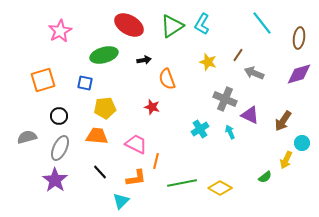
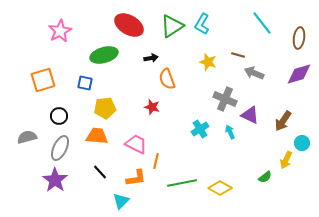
brown line: rotated 72 degrees clockwise
black arrow: moved 7 px right, 2 px up
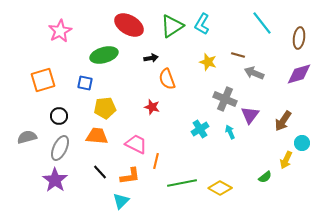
purple triangle: rotated 42 degrees clockwise
orange L-shape: moved 6 px left, 2 px up
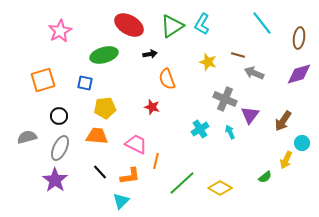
black arrow: moved 1 px left, 4 px up
green line: rotated 32 degrees counterclockwise
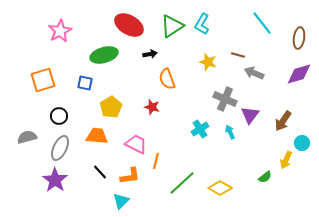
yellow pentagon: moved 6 px right, 1 px up; rotated 25 degrees counterclockwise
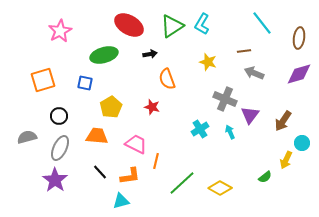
brown line: moved 6 px right, 4 px up; rotated 24 degrees counterclockwise
cyan triangle: rotated 30 degrees clockwise
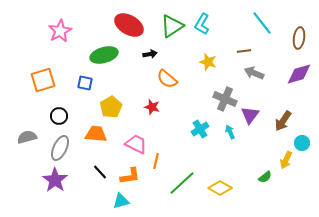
orange semicircle: rotated 30 degrees counterclockwise
orange trapezoid: moved 1 px left, 2 px up
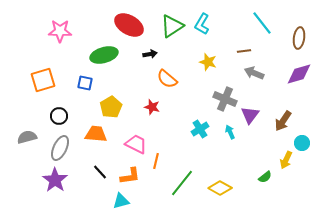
pink star: rotated 30 degrees clockwise
green line: rotated 8 degrees counterclockwise
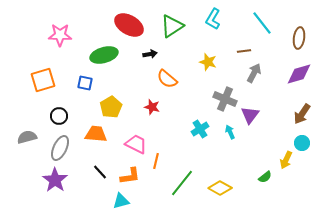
cyan L-shape: moved 11 px right, 5 px up
pink star: moved 4 px down
gray arrow: rotated 96 degrees clockwise
brown arrow: moved 19 px right, 7 px up
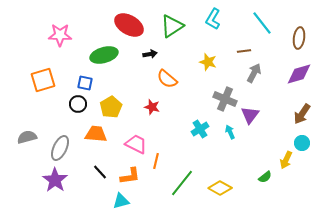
black circle: moved 19 px right, 12 px up
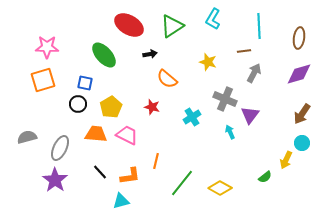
cyan line: moved 3 px left, 3 px down; rotated 35 degrees clockwise
pink star: moved 13 px left, 12 px down
green ellipse: rotated 64 degrees clockwise
cyan cross: moved 8 px left, 12 px up
pink trapezoid: moved 9 px left, 9 px up
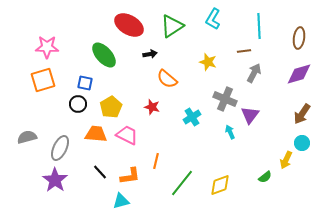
yellow diamond: moved 3 px up; rotated 50 degrees counterclockwise
